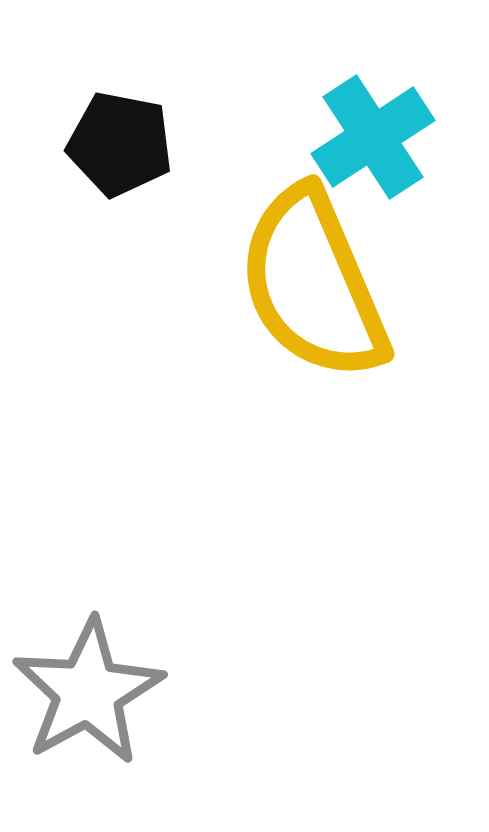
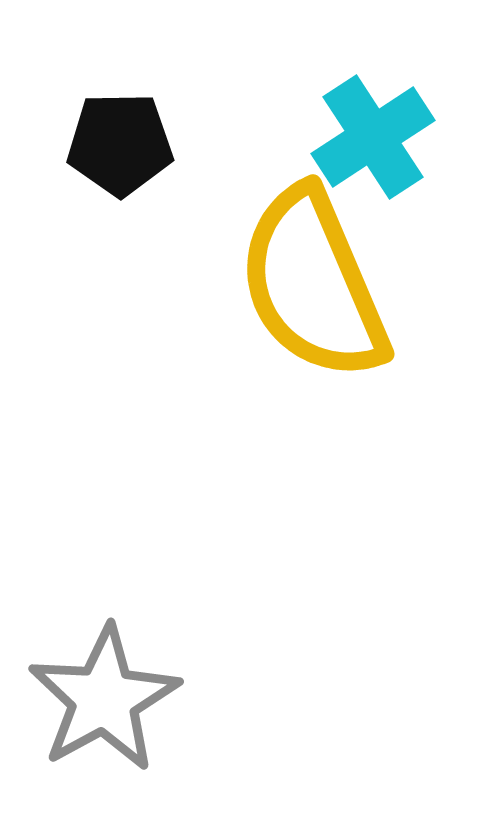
black pentagon: rotated 12 degrees counterclockwise
gray star: moved 16 px right, 7 px down
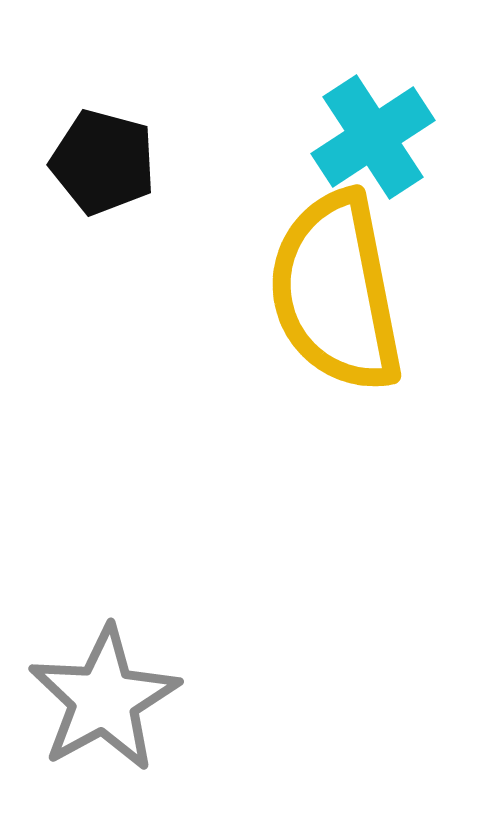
black pentagon: moved 17 px left, 18 px down; rotated 16 degrees clockwise
yellow semicircle: moved 23 px right, 8 px down; rotated 12 degrees clockwise
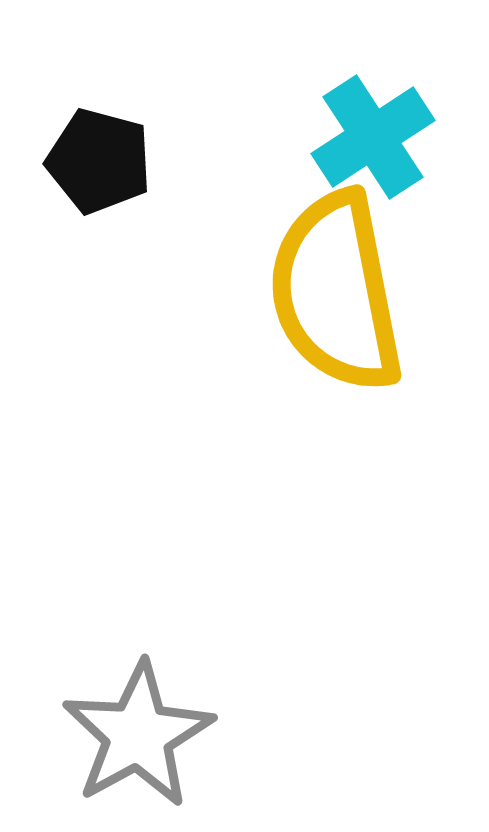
black pentagon: moved 4 px left, 1 px up
gray star: moved 34 px right, 36 px down
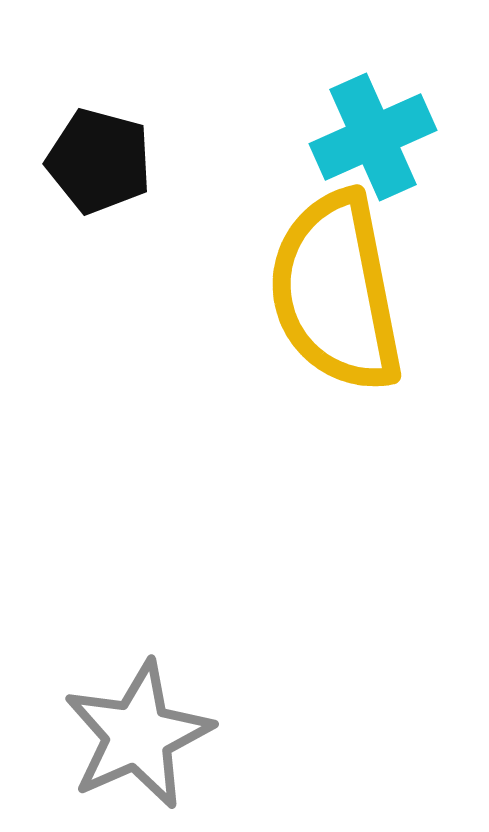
cyan cross: rotated 9 degrees clockwise
gray star: rotated 5 degrees clockwise
